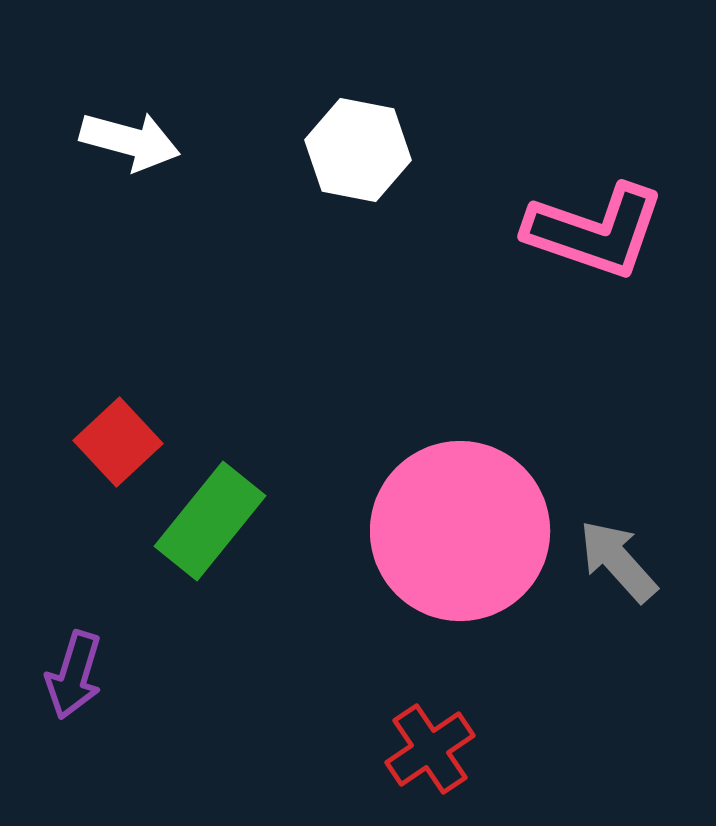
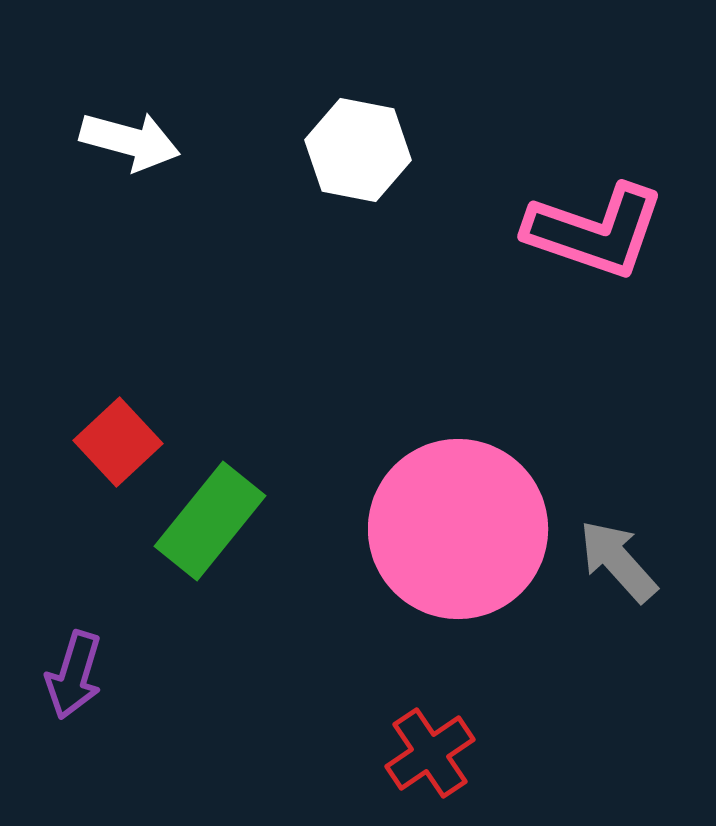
pink circle: moved 2 px left, 2 px up
red cross: moved 4 px down
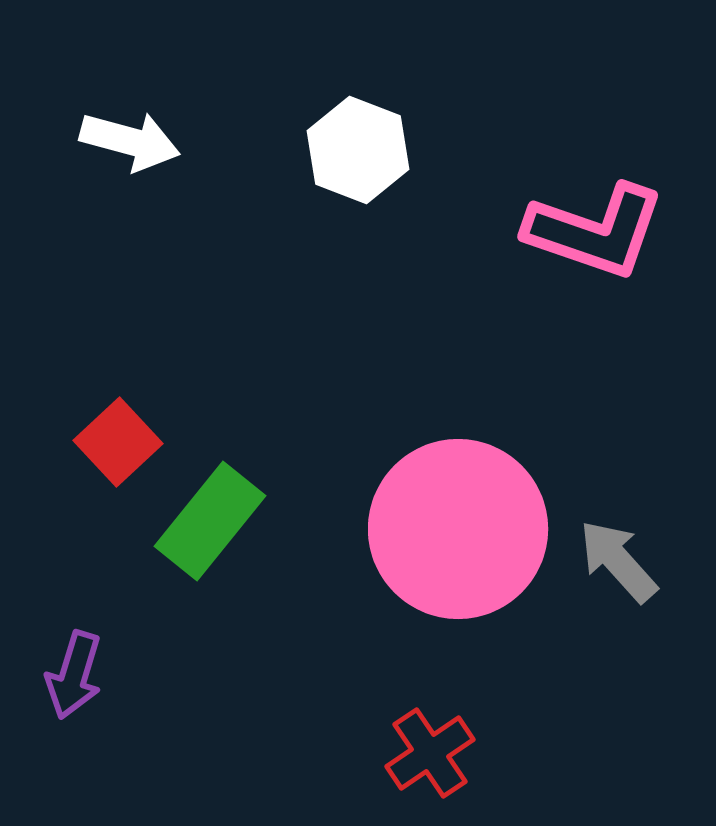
white hexagon: rotated 10 degrees clockwise
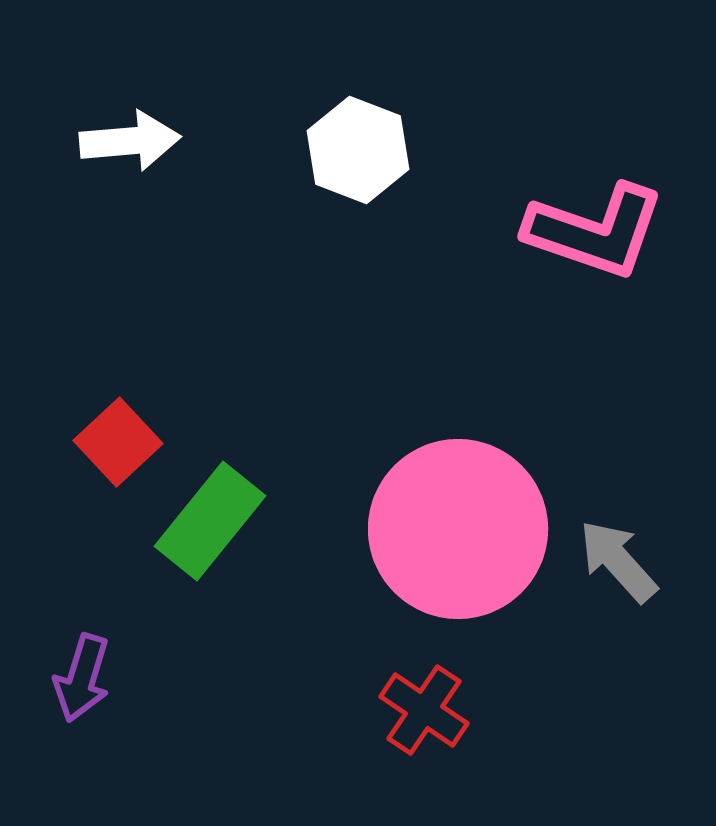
white arrow: rotated 20 degrees counterclockwise
purple arrow: moved 8 px right, 3 px down
red cross: moved 6 px left, 43 px up; rotated 22 degrees counterclockwise
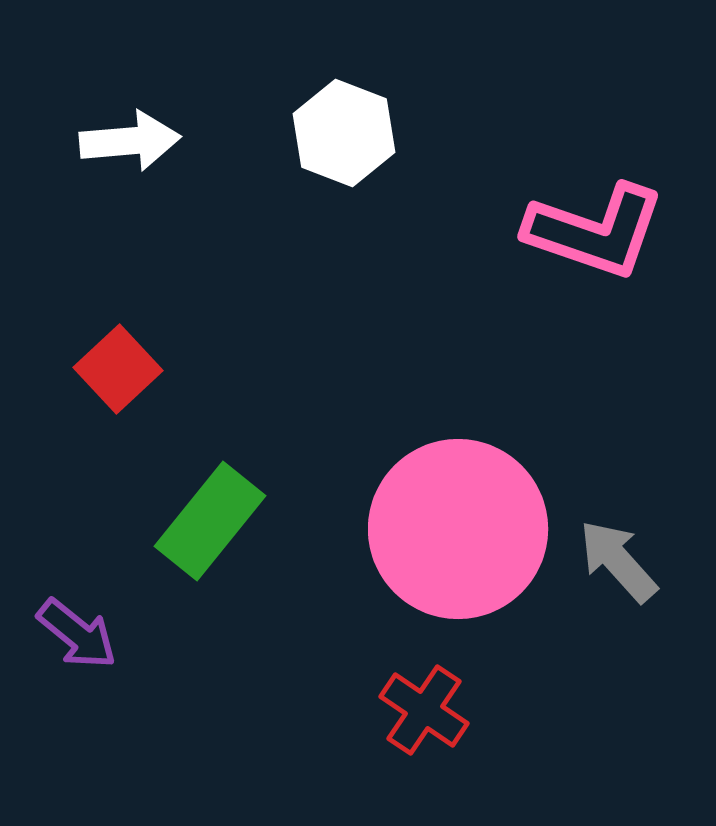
white hexagon: moved 14 px left, 17 px up
red square: moved 73 px up
purple arrow: moved 5 px left, 44 px up; rotated 68 degrees counterclockwise
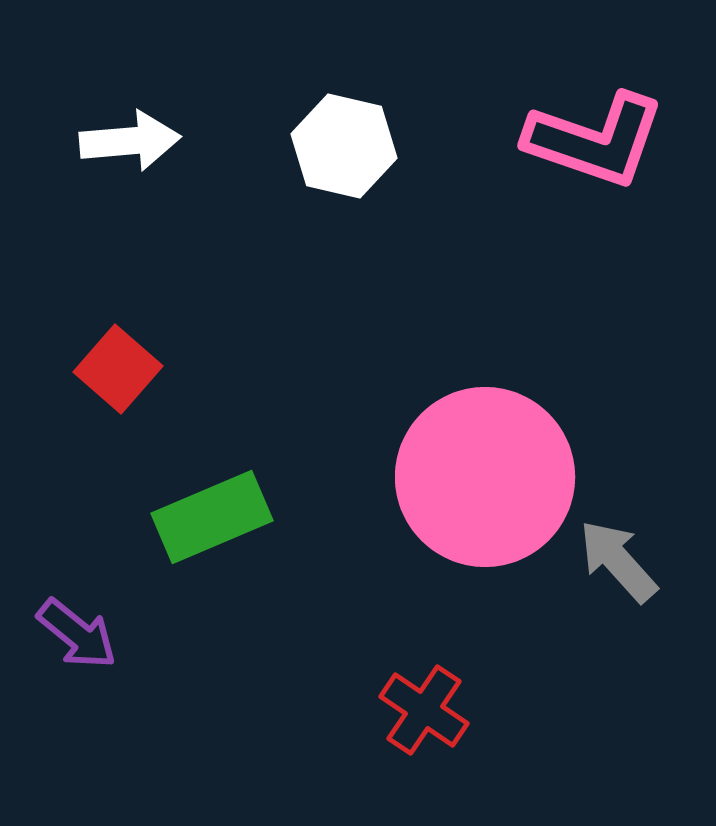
white hexagon: moved 13 px down; rotated 8 degrees counterclockwise
pink L-shape: moved 91 px up
red square: rotated 6 degrees counterclockwise
green rectangle: moved 2 px right, 4 px up; rotated 28 degrees clockwise
pink circle: moved 27 px right, 52 px up
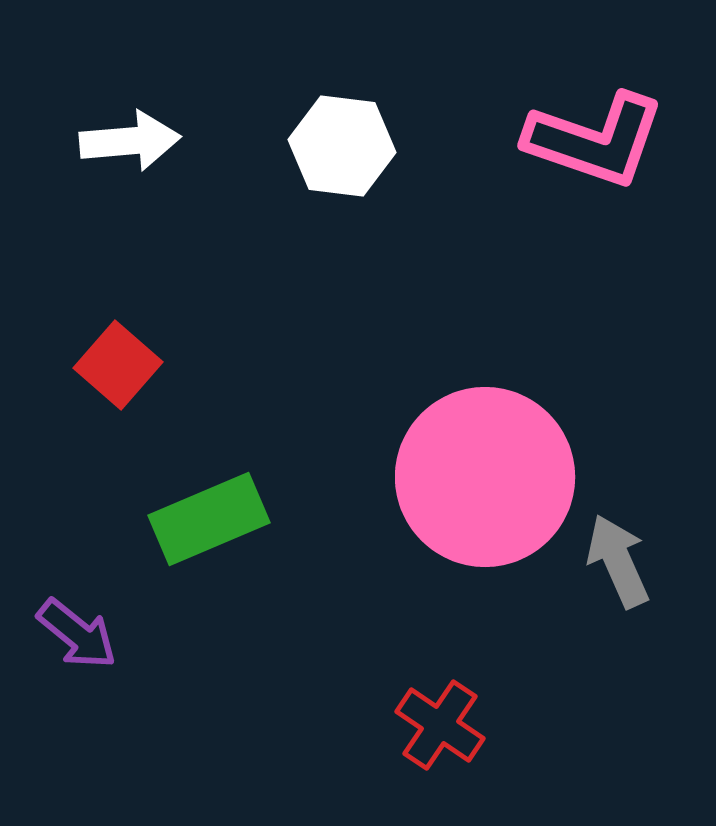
white hexagon: moved 2 px left; rotated 6 degrees counterclockwise
red square: moved 4 px up
green rectangle: moved 3 px left, 2 px down
gray arrow: rotated 18 degrees clockwise
red cross: moved 16 px right, 15 px down
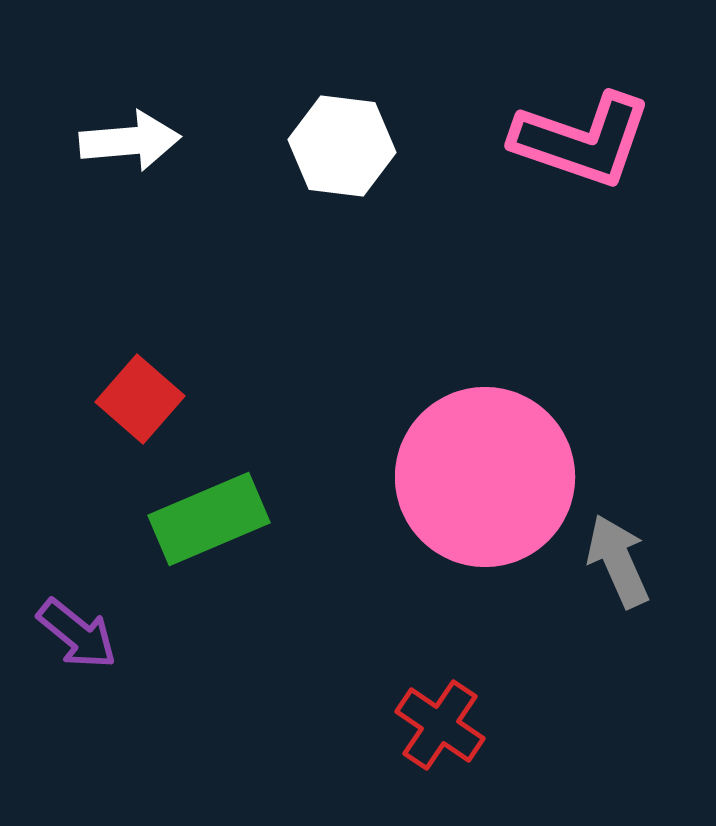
pink L-shape: moved 13 px left
red square: moved 22 px right, 34 px down
